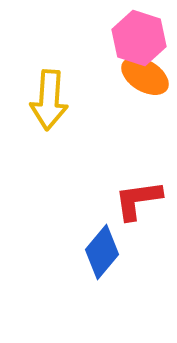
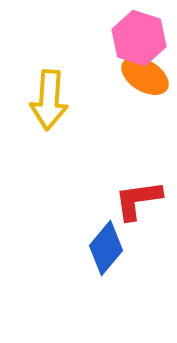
blue diamond: moved 4 px right, 4 px up
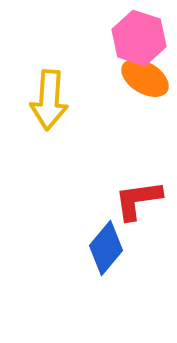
orange ellipse: moved 2 px down
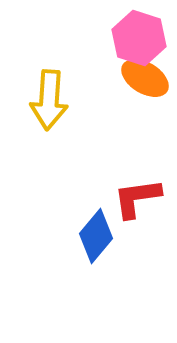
red L-shape: moved 1 px left, 2 px up
blue diamond: moved 10 px left, 12 px up
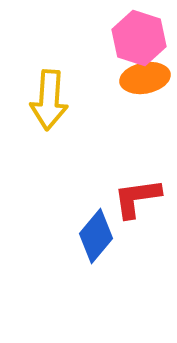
orange ellipse: rotated 42 degrees counterclockwise
